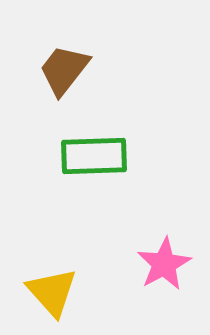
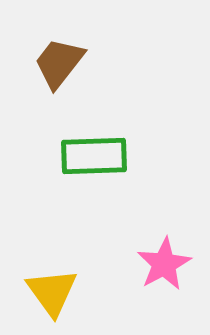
brown trapezoid: moved 5 px left, 7 px up
yellow triangle: rotated 6 degrees clockwise
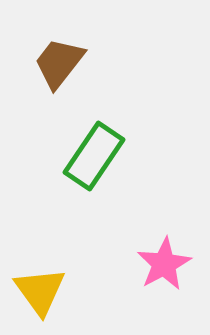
green rectangle: rotated 54 degrees counterclockwise
yellow triangle: moved 12 px left, 1 px up
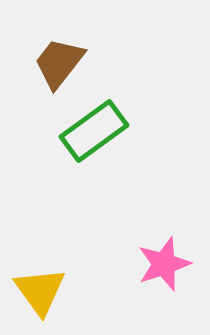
green rectangle: moved 25 px up; rotated 20 degrees clockwise
pink star: rotated 10 degrees clockwise
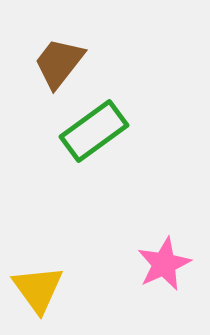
pink star: rotated 6 degrees counterclockwise
yellow triangle: moved 2 px left, 2 px up
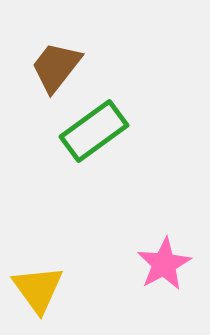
brown trapezoid: moved 3 px left, 4 px down
pink star: rotated 4 degrees counterclockwise
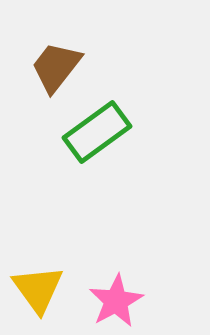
green rectangle: moved 3 px right, 1 px down
pink star: moved 48 px left, 37 px down
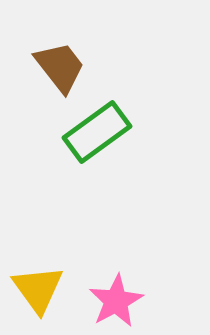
brown trapezoid: moved 4 px right; rotated 104 degrees clockwise
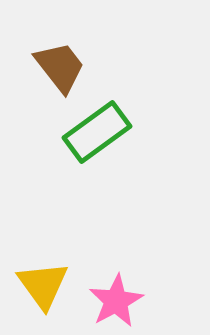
yellow triangle: moved 5 px right, 4 px up
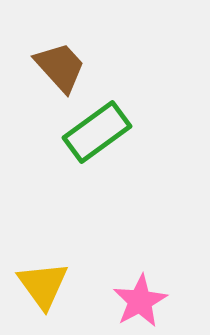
brown trapezoid: rotated 4 degrees counterclockwise
pink star: moved 24 px right
